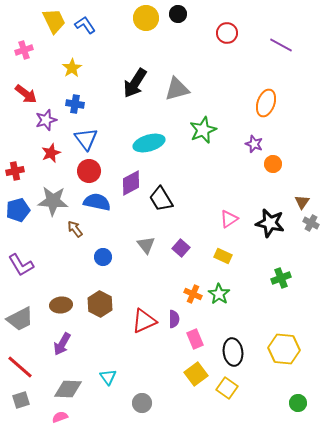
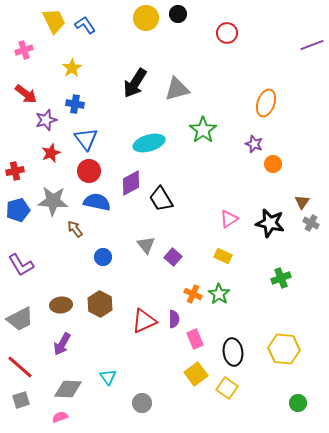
purple line at (281, 45): moved 31 px right; rotated 50 degrees counterclockwise
green star at (203, 130): rotated 12 degrees counterclockwise
purple square at (181, 248): moved 8 px left, 9 px down
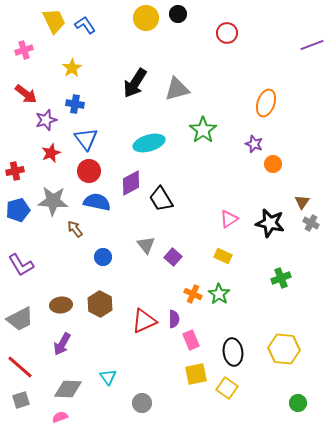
pink rectangle at (195, 339): moved 4 px left, 1 px down
yellow square at (196, 374): rotated 25 degrees clockwise
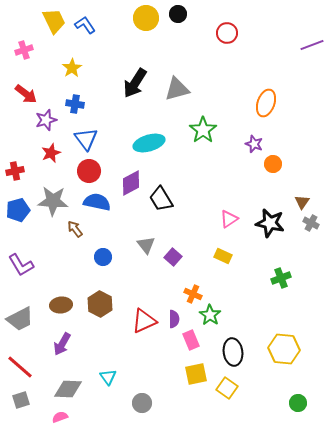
green star at (219, 294): moved 9 px left, 21 px down
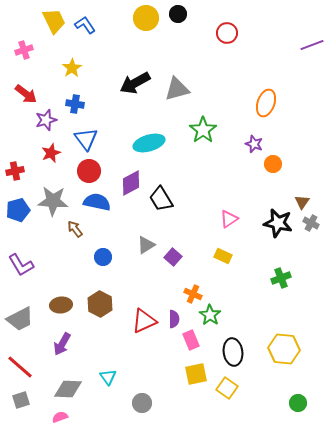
black arrow at (135, 83): rotated 28 degrees clockwise
black star at (270, 223): moved 8 px right
gray triangle at (146, 245): rotated 36 degrees clockwise
